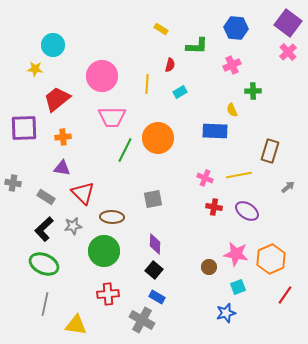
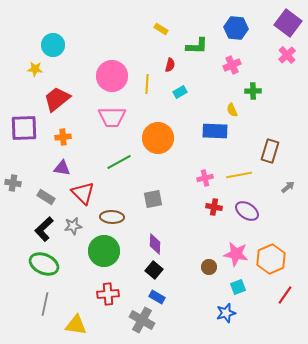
pink cross at (288, 52): moved 1 px left, 3 px down
pink circle at (102, 76): moved 10 px right
green line at (125, 150): moved 6 px left, 12 px down; rotated 35 degrees clockwise
pink cross at (205, 178): rotated 35 degrees counterclockwise
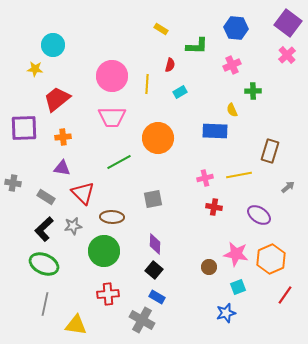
purple ellipse at (247, 211): moved 12 px right, 4 px down
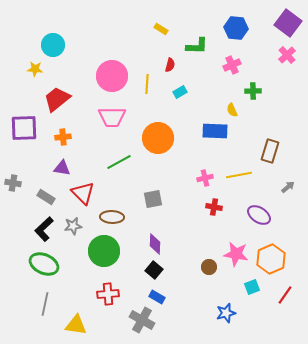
cyan square at (238, 287): moved 14 px right
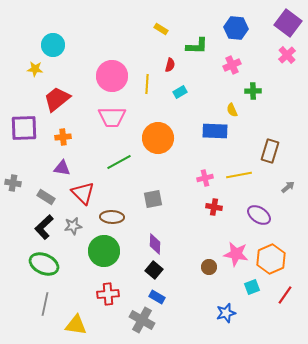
black L-shape at (44, 229): moved 2 px up
